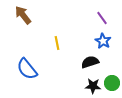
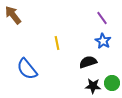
brown arrow: moved 10 px left
black semicircle: moved 2 px left
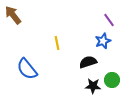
purple line: moved 7 px right, 2 px down
blue star: rotated 21 degrees clockwise
green circle: moved 3 px up
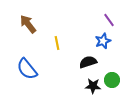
brown arrow: moved 15 px right, 9 px down
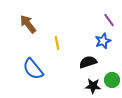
blue semicircle: moved 6 px right
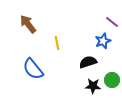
purple line: moved 3 px right, 2 px down; rotated 16 degrees counterclockwise
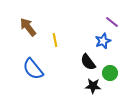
brown arrow: moved 3 px down
yellow line: moved 2 px left, 3 px up
black semicircle: rotated 108 degrees counterclockwise
green circle: moved 2 px left, 7 px up
